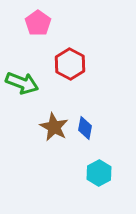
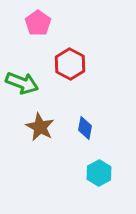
brown star: moved 14 px left
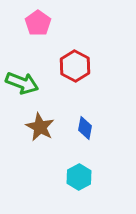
red hexagon: moved 5 px right, 2 px down
cyan hexagon: moved 20 px left, 4 px down
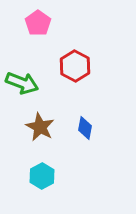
cyan hexagon: moved 37 px left, 1 px up
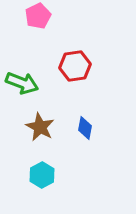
pink pentagon: moved 7 px up; rotated 10 degrees clockwise
red hexagon: rotated 24 degrees clockwise
cyan hexagon: moved 1 px up
